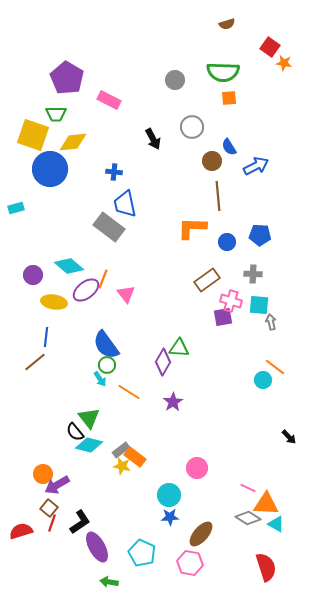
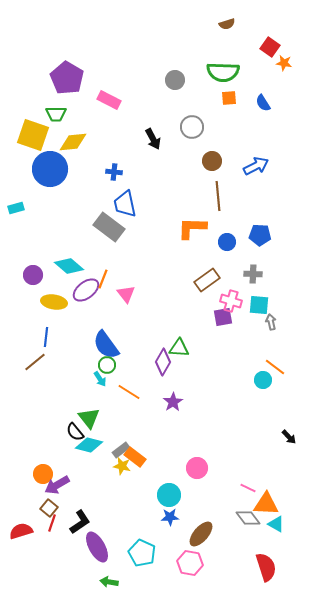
blue semicircle at (229, 147): moved 34 px right, 44 px up
gray diamond at (248, 518): rotated 20 degrees clockwise
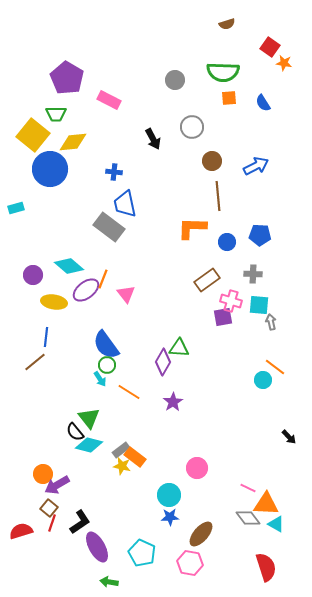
yellow square at (33, 135): rotated 20 degrees clockwise
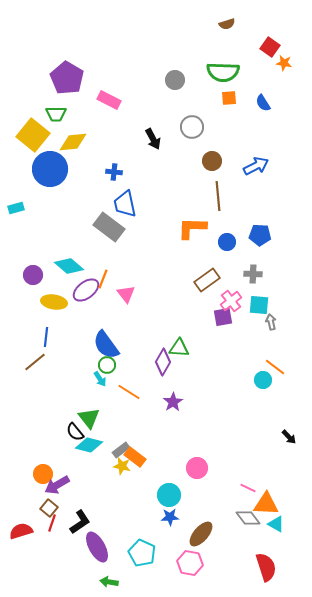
pink cross at (231, 301): rotated 35 degrees clockwise
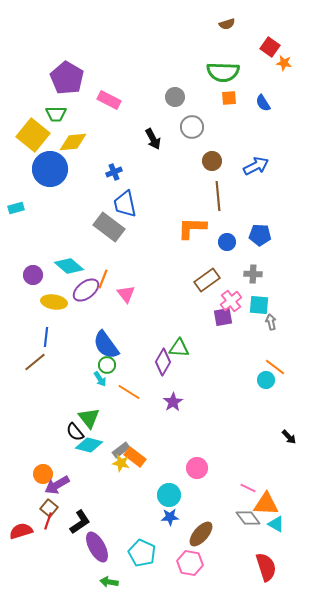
gray circle at (175, 80): moved 17 px down
blue cross at (114, 172): rotated 28 degrees counterclockwise
cyan circle at (263, 380): moved 3 px right
yellow star at (122, 466): moved 1 px left, 3 px up
red line at (52, 523): moved 4 px left, 2 px up
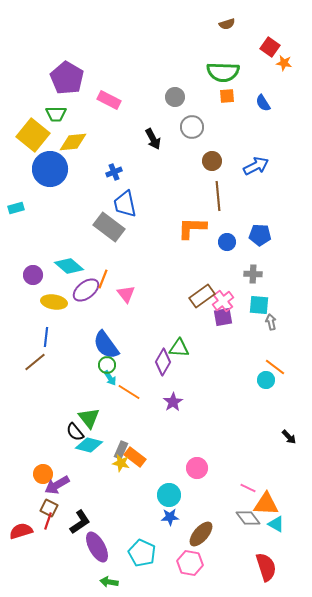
orange square at (229, 98): moved 2 px left, 2 px up
brown rectangle at (207, 280): moved 5 px left, 16 px down
pink cross at (231, 301): moved 8 px left
cyan arrow at (100, 379): moved 10 px right, 1 px up
gray rectangle at (121, 450): rotated 30 degrees counterclockwise
brown square at (49, 508): rotated 12 degrees counterclockwise
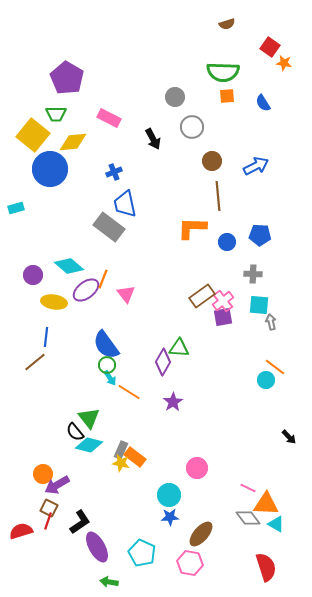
pink rectangle at (109, 100): moved 18 px down
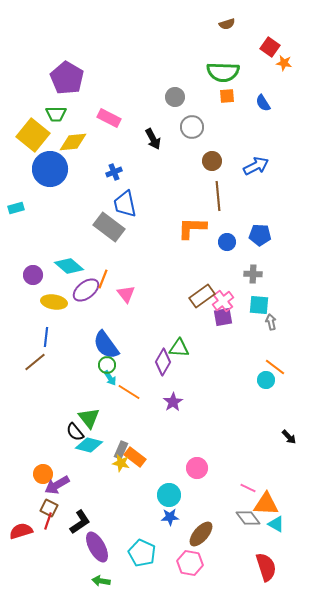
green arrow at (109, 582): moved 8 px left, 1 px up
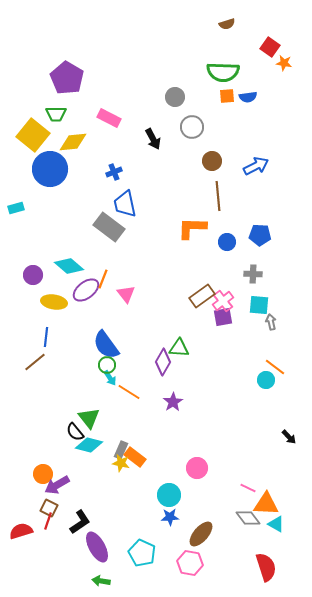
blue semicircle at (263, 103): moved 15 px left, 6 px up; rotated 66 degrees counterclockwise
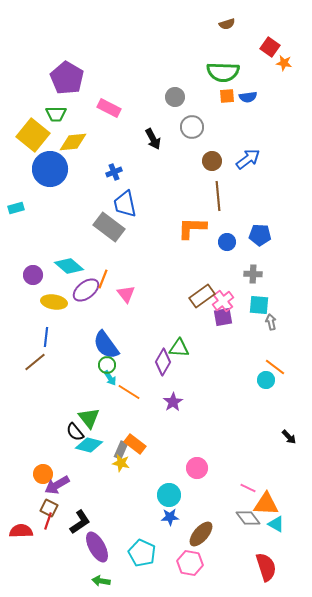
pink rectangle at (109, 118): moved 10 px up
blue arrow at (256, 166): moved 8 px left, 7 px up; rotated 10 degrees counterclockwise
orange rectangle at (135, 457): moved 13 px up
red semicircle at (21, 531): rotated 15 degrees clockwise
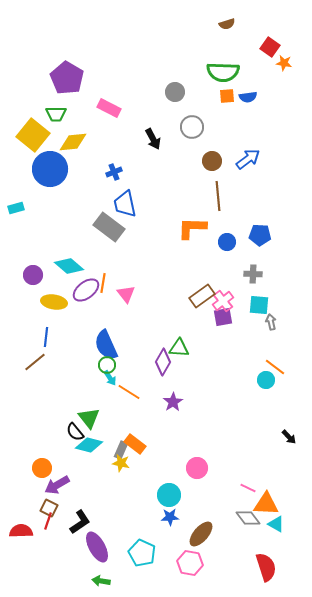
gray circle at (175, 97): moved 5 px up
orange line at (103, 279): moved 4 px down; rotated 12 degrees counterclockwise
blue semicircle at (106, 345): rotated 12 degrees clockwise
orange circle at (43, 474): moved 1 px left, 6 px up
